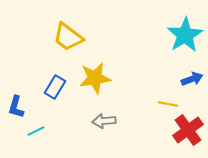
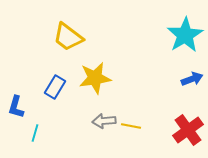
yellow line: moved 37 px left, 22 px down
cyan line: moved 1 px left, 2 px down; rotated 48 degrees counterclockwise
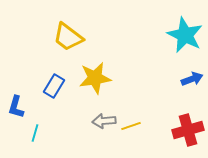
cyan star: rotated 15 degrees counterclockwise
blue rectangle: moved 1 px left, 1 px up
yellow line: rotated 30 degrees counterclockwise
red cross: rotated 20 degrees clockwise
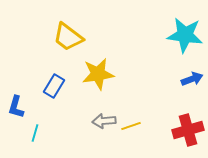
cyan star: rotated 18 degrees counterclockwise
yellow star: moved 3 px right, 4 px up
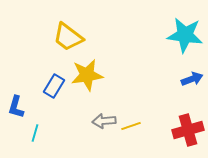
yellow star: moved 11 px left, 1 px down
